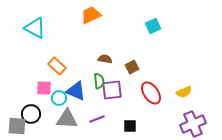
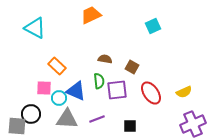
brown square: rotated 32 degrees counterclockwise
purple square: moved 5 px right
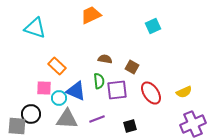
cyan triangle: rotated 10 degrees counterclockwise
black square: rotated 16 degrees counterclockwise
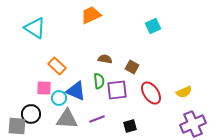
cyan triangle: rotated 15 degrees clockwise
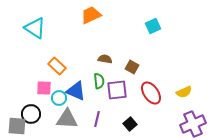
purple line: rotated 56 degrees counterclockwise
black square: moved 2 px up; rotated 24 degrees counterclockwise
